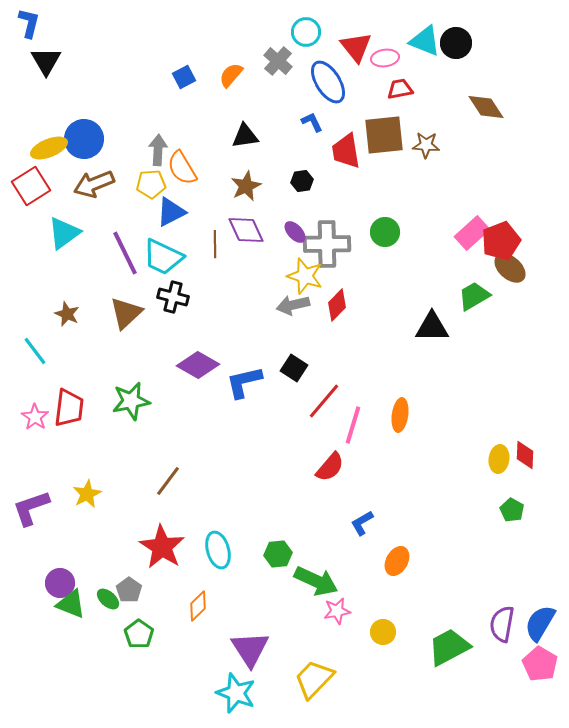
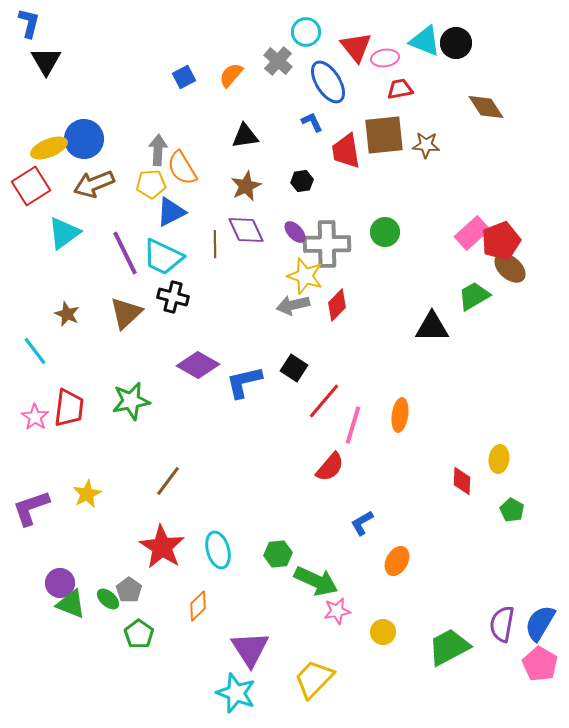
red diamond at (525, 455): moved 63 px left, 26 px down
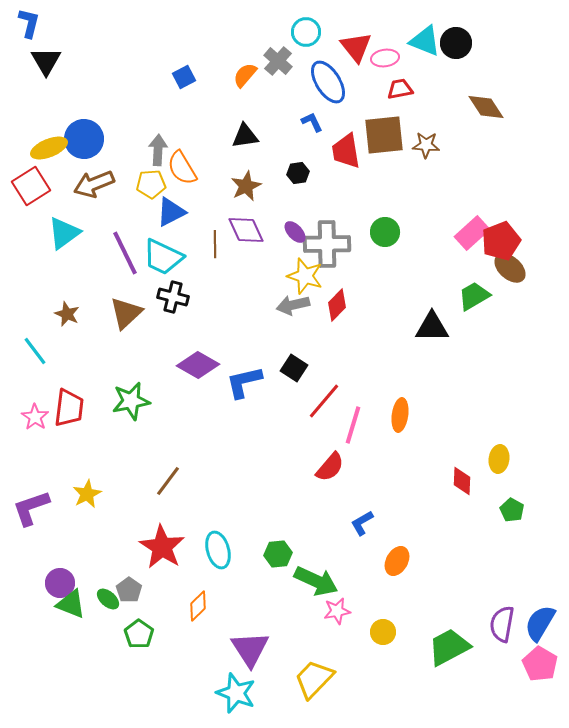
orange semicircle at (231, 75): moved 14 px right
black hexagon at (302, 181): moved 4 px left, 8 px up
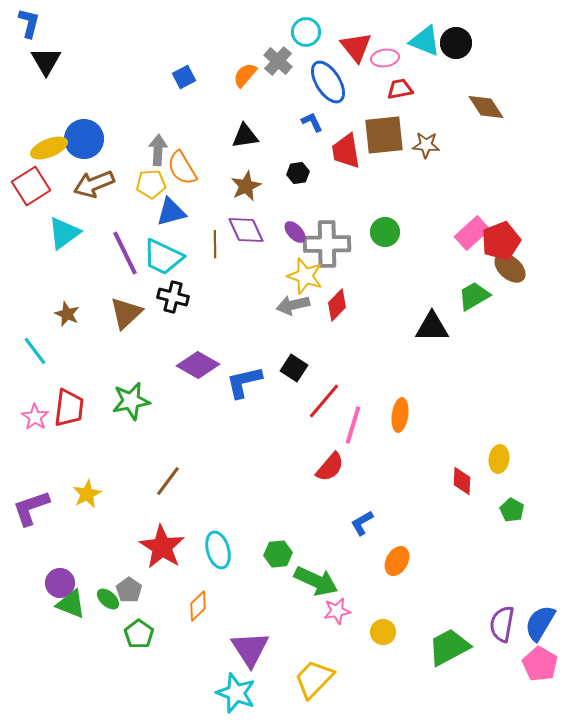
blue triangle at (171, 212): rotated 12 degrees clockwise
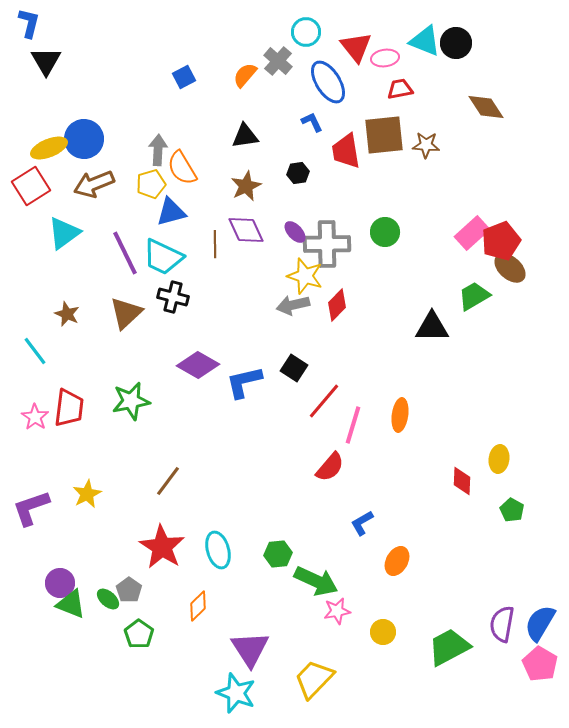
yellow pentagon at (151, 184): rotated 12 degrees counterclockwise
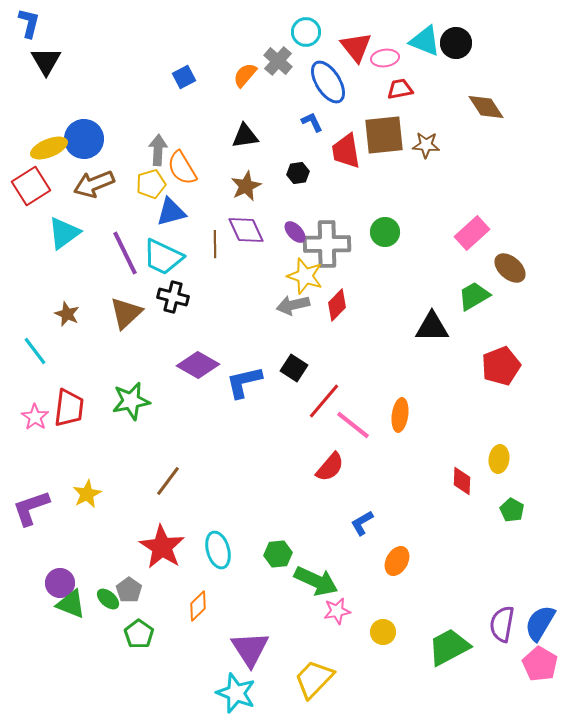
red pentagon at (501, 241): moved 125 px down
pink line at (353, 425): rotated 69 degrees counterclockwise
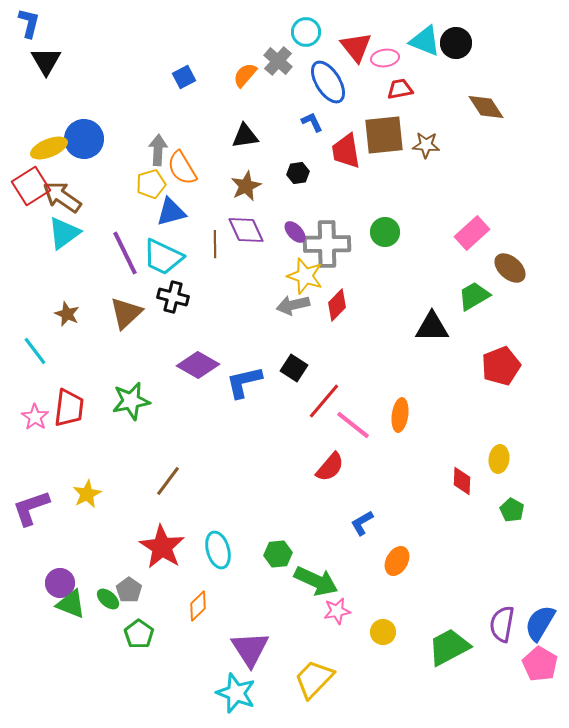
brown arrow at (94, 184): moved 32 px left, 13 px down; rotated 57 degrees clockwise
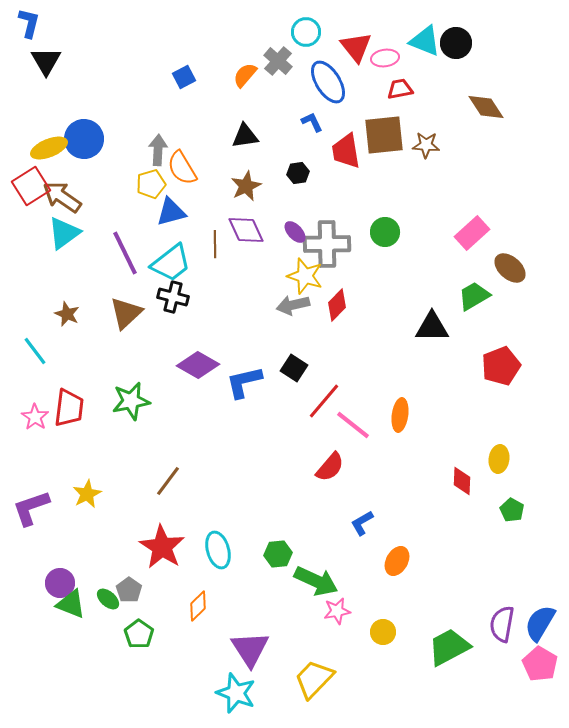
cyan trapezoid at (163, 257): moved 8 px right, 6 px down; rotated 63 degrees counterclockwise
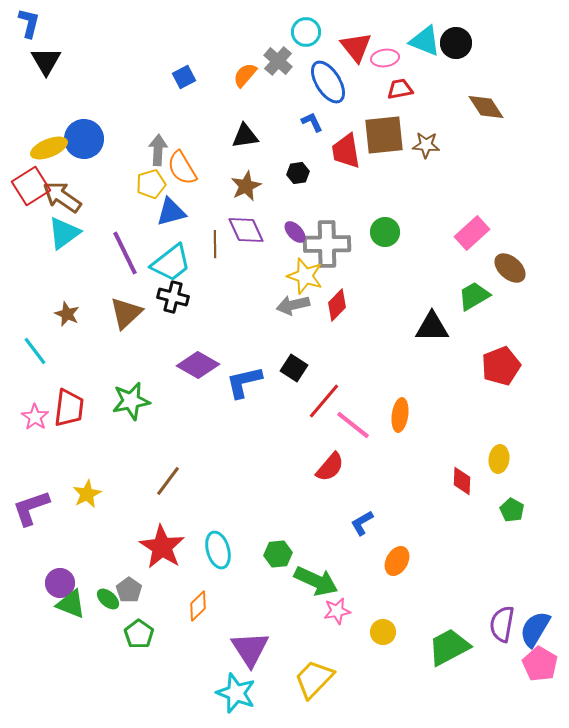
blue semicircle at (540, 623): moved 5 px left, 6 px down
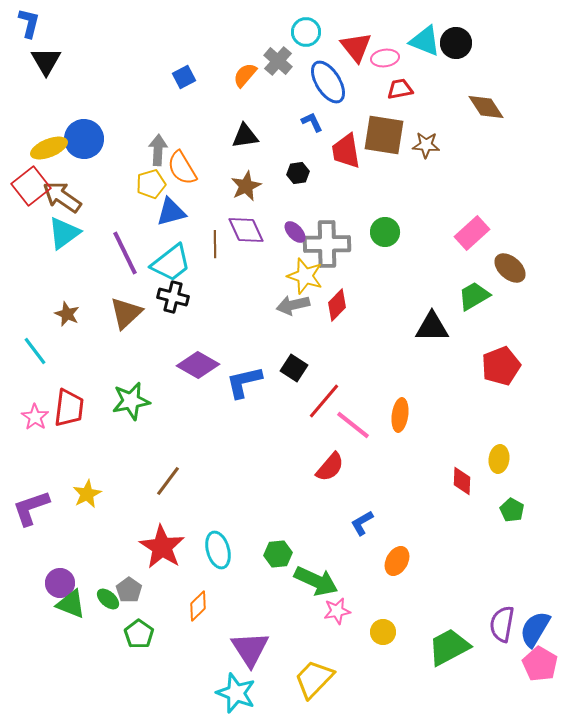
brown square at (384, 135): rotated 15 degrees clockwise
red square at (31, 186): rotated 6 degrees counterclockwise
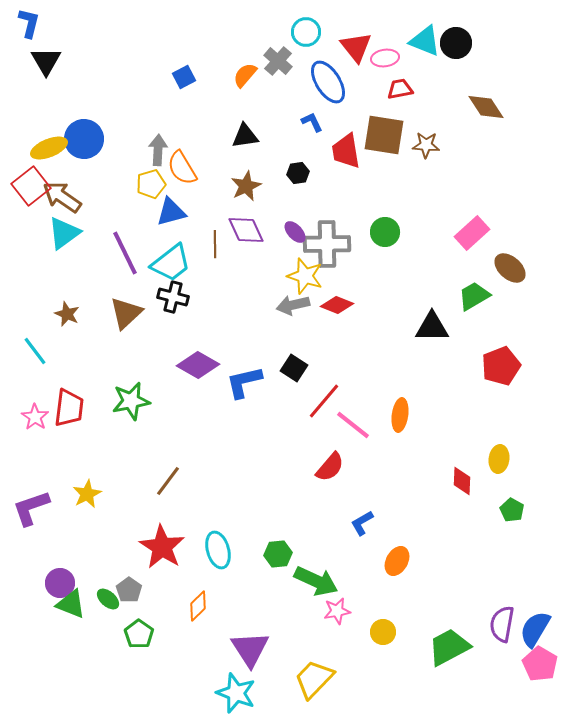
red diamond at (337, 305): rotated 68 degrees clockwise
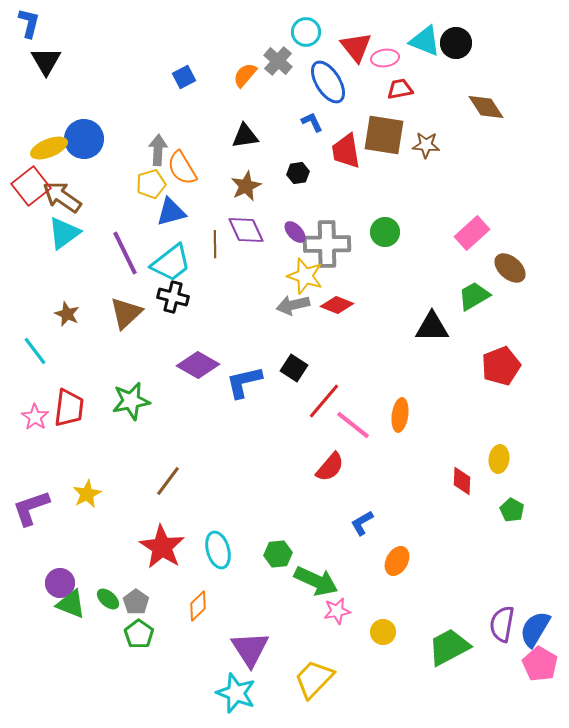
gray pentagon at (129, 590): moved 7 px right, 12 px down
